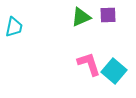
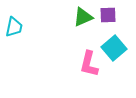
green triangle: moved 2 px right
pink L-shape: rotated 148 degrees counterclockwise
cyan square: moved 23 px up; rotated 10 degrees clockwise
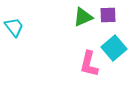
cyan trapezoid: rotated 50 degrees counterclockwise
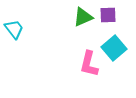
cyan trapezoid: moved 2 px down
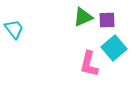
purple square: moved 1 px left, 5 px down
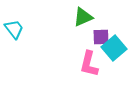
purple square: moved 6 px left, 17 px down
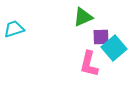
cyan trapezoid: rotated 70 degrees counterclockwise
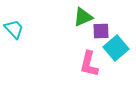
cyan trapezoid: rotated 65 degrees clockwise
purple square: moved 6 px up
cyan square: moved 2 px right
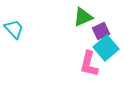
purple square: rotated 24 degrees counterclockwise
cyan square: moved 10 px left
